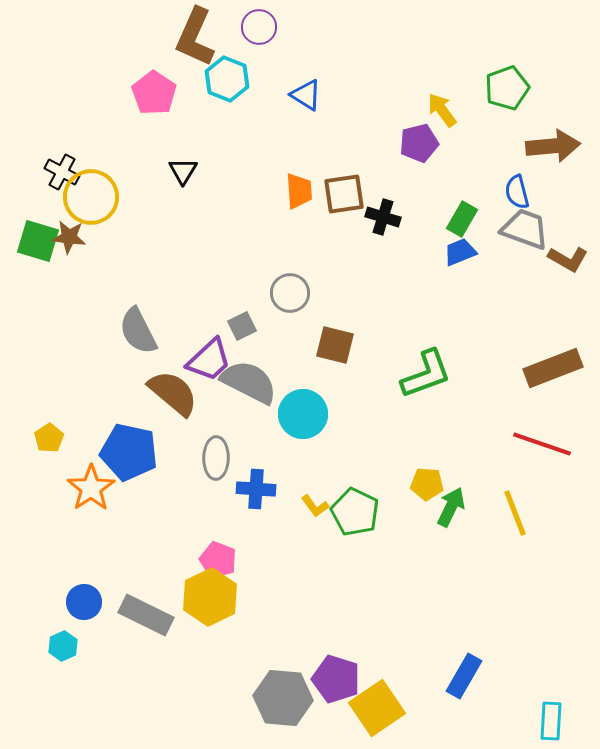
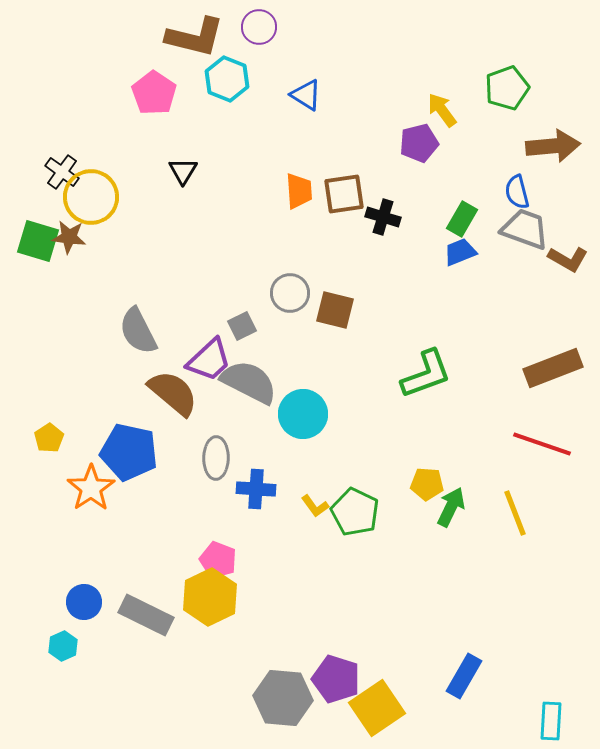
brown L-shape at (195, 37): rotated 100 degrees counterclockwise
black cross at (62, 172): rotated 8 degrees clockwise
brown square at (335, 345): moved 35 px up
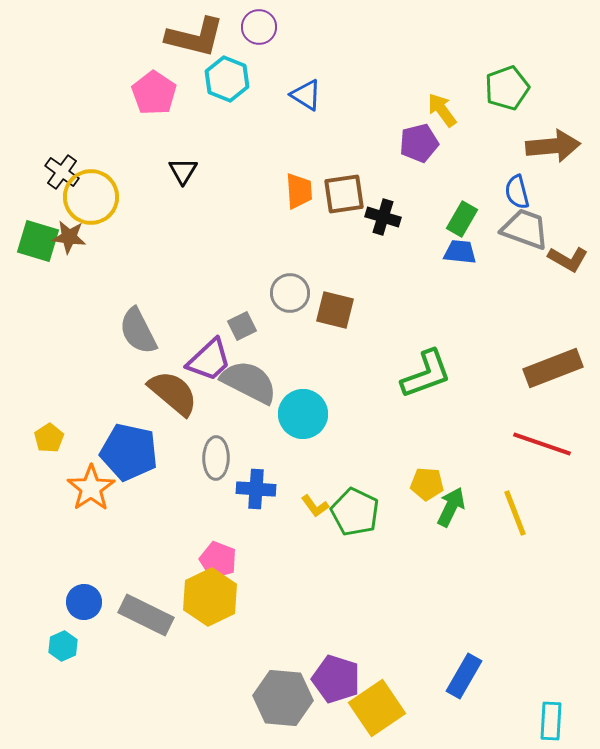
blue trapezoid at (460, 252): rotated 28 degrees clockwise
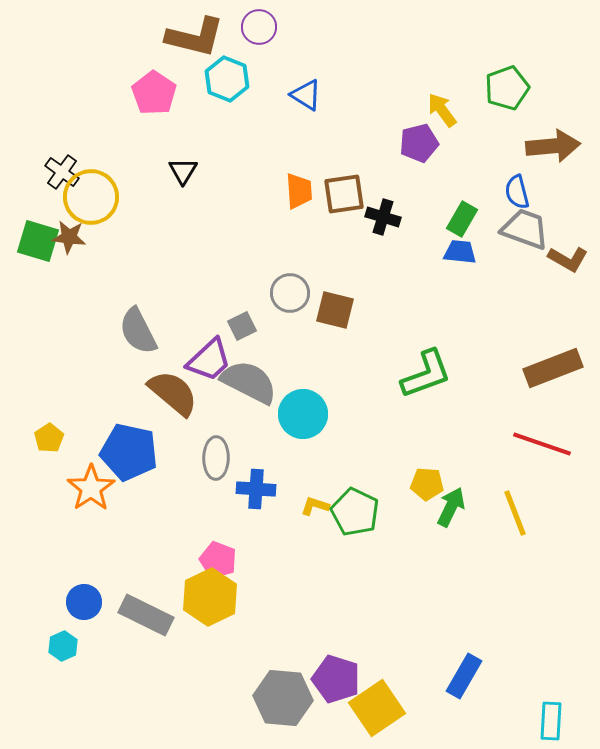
yellow L-shape at (315, 506): rotated 144 degrees clockwise
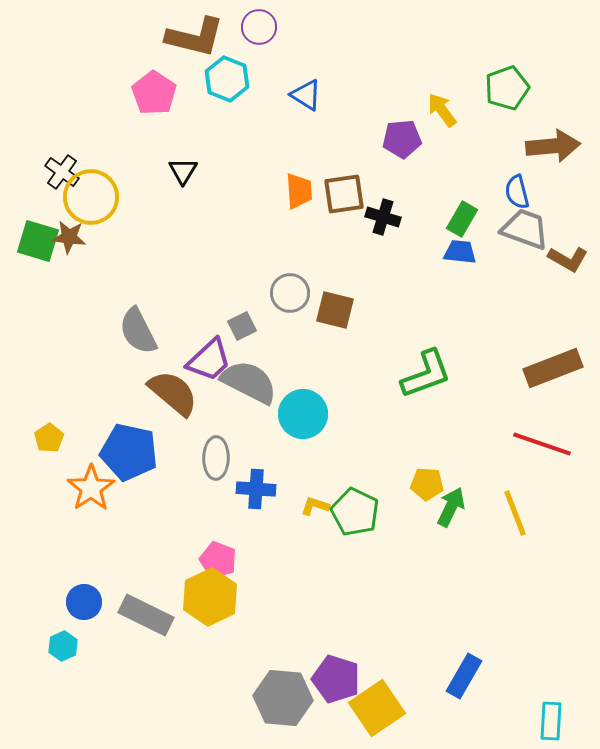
purple pentagon at (419, 143): moved 17 px left, 4 px up; rotated 9 degrees clockwise
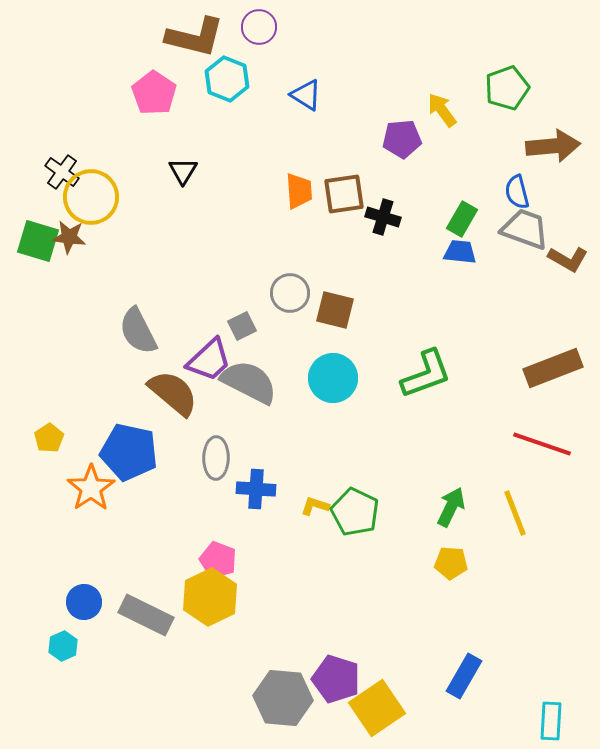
cyan circle at (303, 414): moved 30 px right, 36 px up
yellow pentagon at (427, 484): moved 24 px right, 79 px down
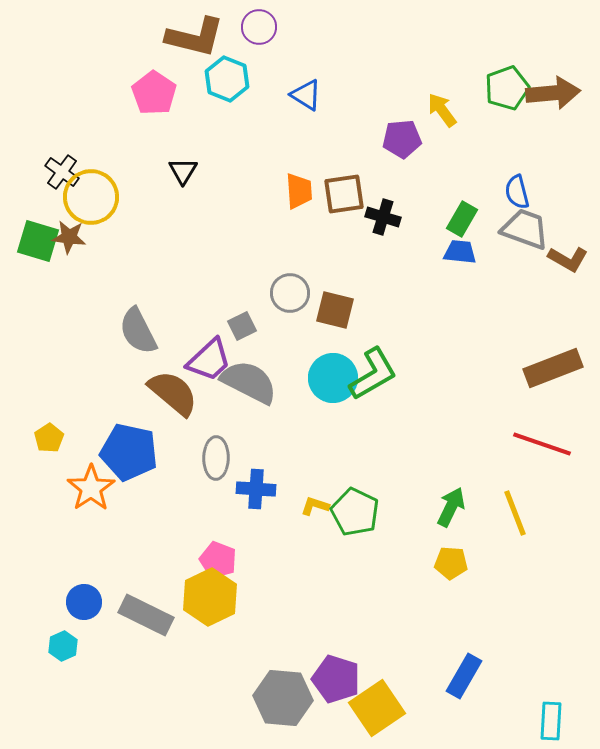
brown arrow at (553, 146): moved 53 px up
green L-shape at (426, 374): moved 53 px left; rotated 10 degrees counterclockwise
